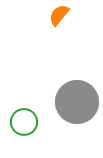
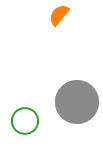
green circle: moved 1 px right, 1 px up
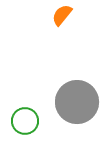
orange semicircle: moved 3 px right
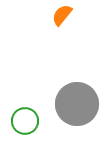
gray circle: moved 2 px down
